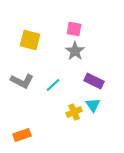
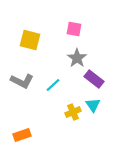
gray star: moved 2 px right, 7 px down
purple rectangle: moved 2 px up; rotated 12 degrees clockwise
yellow cross: moved 1 px left
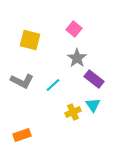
pink square: rotated 28 degrees clockwise
